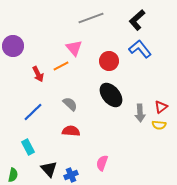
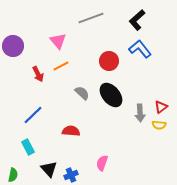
pink triangle: moved 16 px left, 7 px up
gray semicircle: moved 12 px right, 11 px up
blue line: moved 3 px down
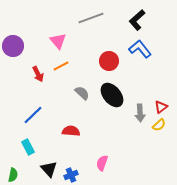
black ellipse: moved 1 px right
yellow semicircle: rotated 48 degrees counterclockwise
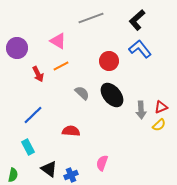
pink triangle: rotated 18 degrees counterclockwise
purple circle: moved 4 px right, 2 px down
red triangle: rotated 16 degrees clockwise
gray arrow: moved 1 px right, 3 px up
black triangle: rotated 12 degrees counterclockwise
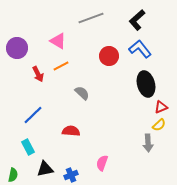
red circle: moved 5 px up
black ellipse: moved 34 px right, 11 px up; rotated 25 degrees clockwise
gray arrow: moved 7 px right, 33 px down
black triangle: moved 4 px left; rotated 48 degrees counterclockwise
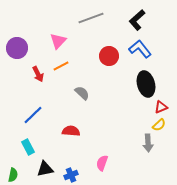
pink triangle: rotated 42 degrees clockwise
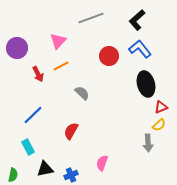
red semicircle: rotated 66 degrees counterclockwise
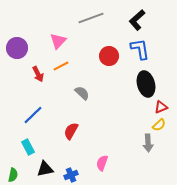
blue L-shape: rotated 30 degrees clockwise
